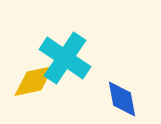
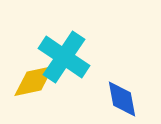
cyan cross: moved 1 px left, 1 px up
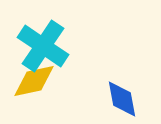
cyan cross: moved 21 px left, 11 px up
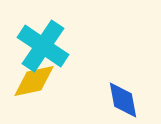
blue diamond: moved 1 px right, 1 px down
